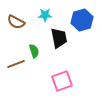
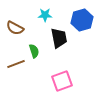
brown semicircle: moved 1 px left, 6 px down
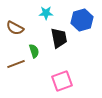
cyan star: moved 1 px right, 2 px up
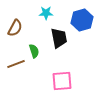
brown semicircle: rotated 90 degrees counterclockwise
pink square: rotated 15 degrees clockwise
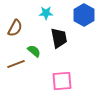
blue hexagon: moved 2 px right, 5 px up; rotated 15 degrees counterclockwise
green semicircle: rotated 32 degrees counterclockwise
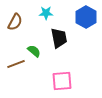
blue hexagon: moved 2 px right, 2 px down
brown semicircle: moved 6 px up
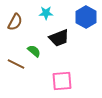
black trapezoid: rotated 80 degrees clockwise
brown line: rotated 48 degrees clockwise
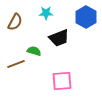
green semicircle: rotated 24 degrees counterclockwise
brown line: rotated 48 degrees counterclockwise
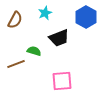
cyan star: moved 1 px left; rotated 24 degrees counterclockwise
brown semicircle: moved 2 px up
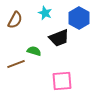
cyan star: rotated 24 degrees counterclockwise
blue hexagon: moved 7 px left, 1 px down
